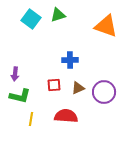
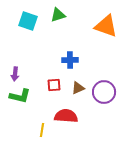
cyan square: moved 3 px left, 2 px down; rotated 18 degrees counterclockwise
yellow line: moved 11 px right, 11 px down
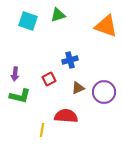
blue cross: rotated 14 degrees counterclockwise
red square: moved 5 px left, 6 px up; rotated 24 degrees counterclockwise
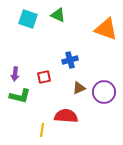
green triangle: rotated 42 degrees clockwise
cyan square: moved 2 px up
orange triangle: moved 3 px down
red square: moved 5 px left, 2 px up; rotated 16 degrees clockwise
brown triangle: moved 1 px right
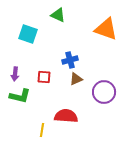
cyan square: moved 15 px down
red square: rotated 16 degrees clockwise
brown triangle: moved 3 px left, 9 px up
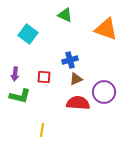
green triangle: moved 7 px right
cyan square: rotated 18 degrees clockwise
red semicircle: moved 12 px right, 13 px up
